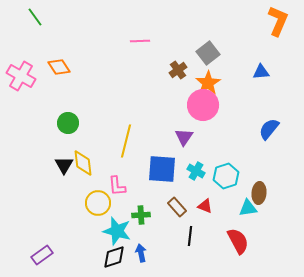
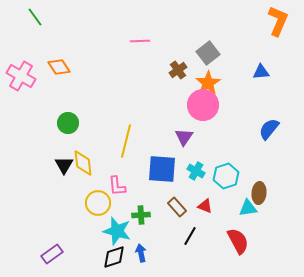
black line: rotated 24 degrees clockwise
purple rectangle: moved 10 px right, 1 px up
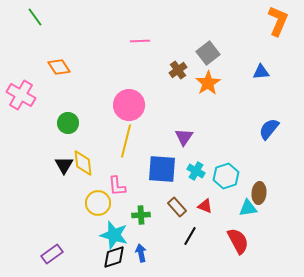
pink cross: moved 19 px down
pink circle: moved 74 px left
cyan star: moved 3 px left, 4 px down
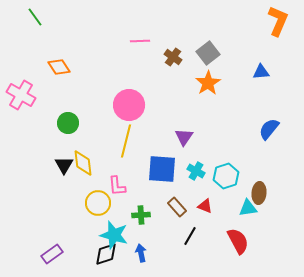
brown cross: moved 5 px left, 13 px up; rotated 18 degrees counterclockwise
black diamond: moved 8 px left, 3 px up
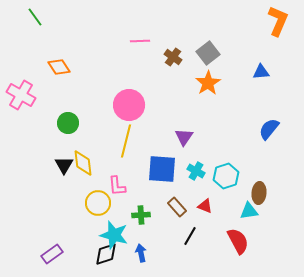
cyan triangle: moved 1 px right, 3 px down
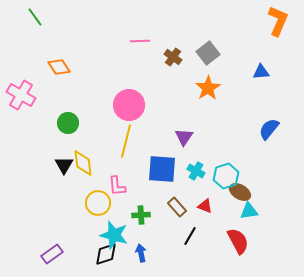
orange star: moved 5 px down
brown ellipse: moved 19 px left, 1 px up; rotated 65 degrees counterclockwise
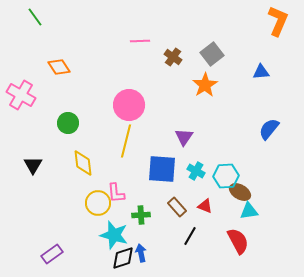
gray square: moved 4 px right, 1 px down
orange star: moved 3 px left, 3 px up
black triangle: moved 31 px left
cyan hexagon: rotated 15 degrees clockwise
pink L-shape: moved 1 px left, 7 px down
black diamond: moved 17 px right, 4 px down
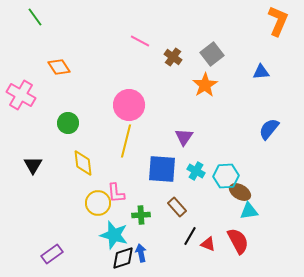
pink line: rotated 30 degrees clockwise
red triangle: moved 3 px right, 38 px down
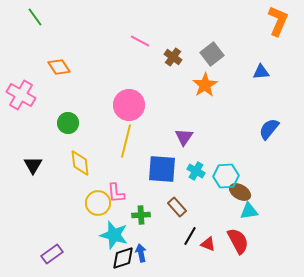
yellow diamond: moved 3 px left
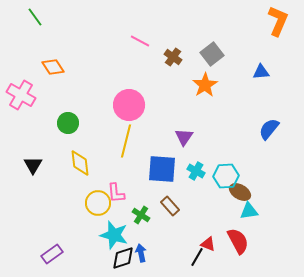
orange diamond: moved 6 px left
brown rectangle: moved 7 px left, 1 px up
green cross: rotated 36 degrees clockwise
black line: moved 7 px right, 21 px down
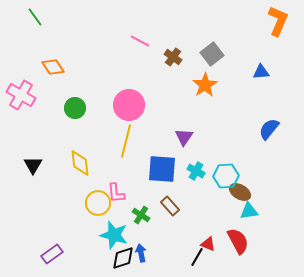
green circle: moved 7 px right, 15 px up
